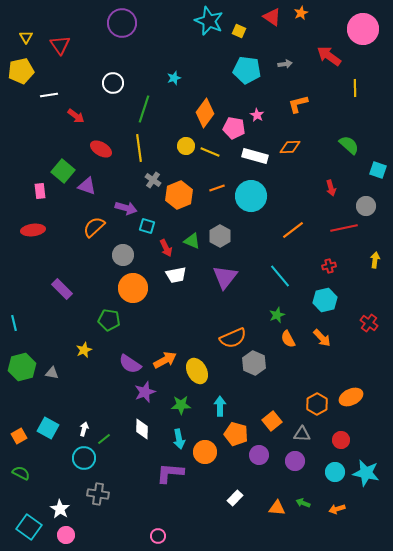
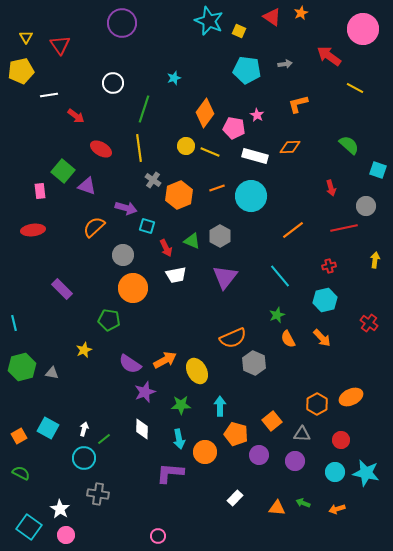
yellow line at (355, 88): rotated 60 degrees counterclockwise
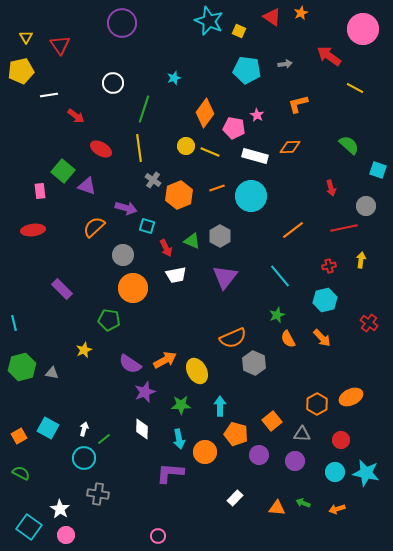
yellow arrow at (375, 260): moved 14 px left
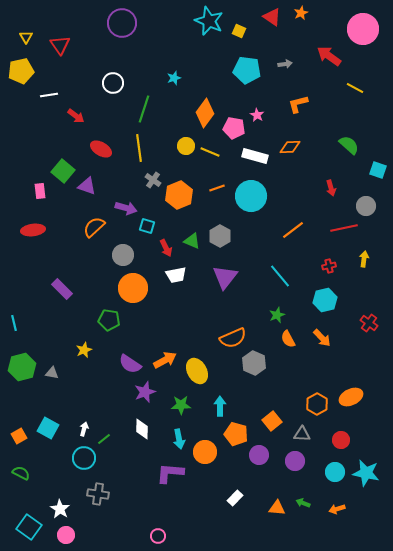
yellow arrow at (361, 260): moved 3 px right, 1 px up
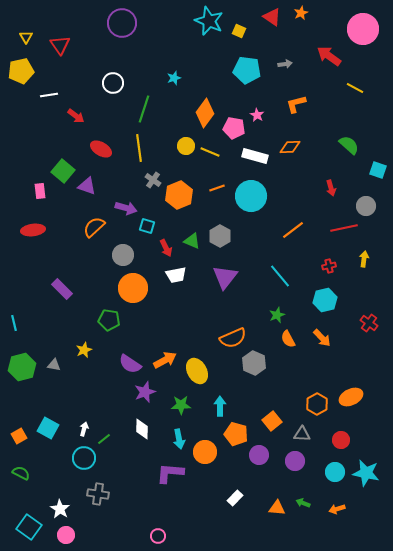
orange L-shape at (298, 104): moved 2 px left
gray triangle at (52, 373): moved 2 px right, 8 px up
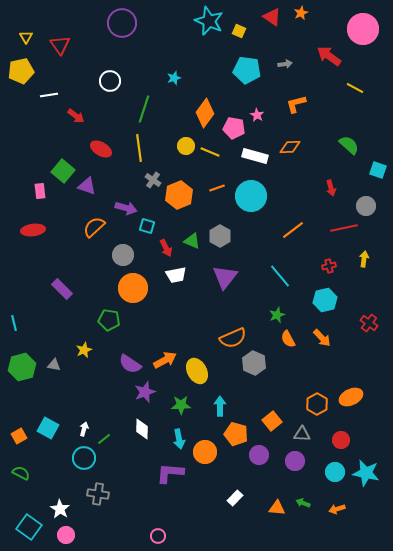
white circle at (113, 83): moved 3 px left, 2 px up
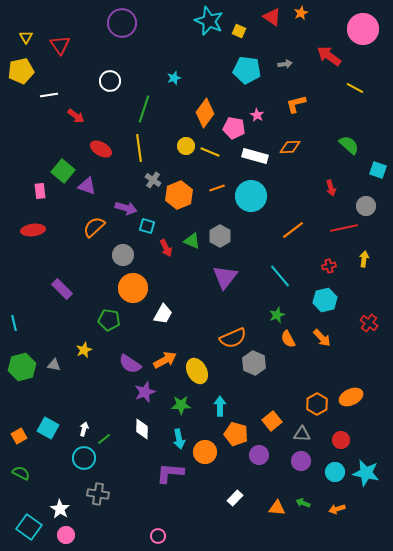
white trapezoid at (176, 275): moved 13 px left, 39 px down; rotated 50 degrees counterclockwise
purple circle at (295, 461): moved 6 px right
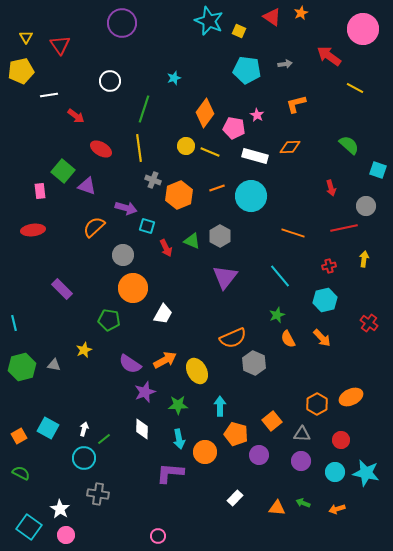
gray cross at (153, 180): rotated 14 degrees counterclockwise
orange line at (293, 230): moved 3 px down; rotated 55 degrees clockwise
green star at (181, 405): moved 3 px left
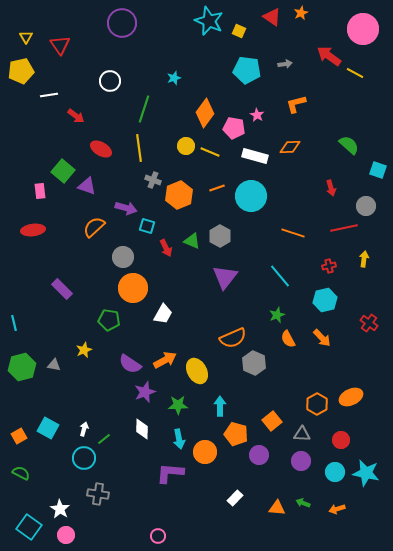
yellow line at (355, 88): moved 15 px up
gray circle at (123, 255): moved 2 px down
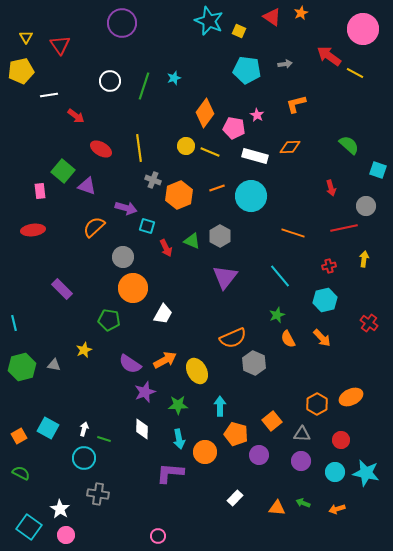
green line at (144, 109): moved 23 px up
green line at (104, 439): rotated 56 degrees clockwise
